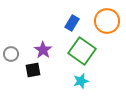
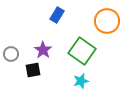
blue rectangle: moved 15 px left, 8 px up
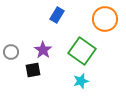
orange circle: moved 2 px left, 2 px up
gray circle: moved 2 px up
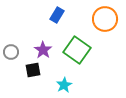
green square: moved 5 px left, 1 px up
cyan star: moved 17 px left, 4 px down; rotated 14 degrees counterclockwise
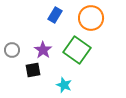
blue rectangle: moved 2 px left
orange circle: moved 14 px left, 1 px up
gray circle: moved 1 px right, 2 px up
cyan star: rotated 21 degrees counterclockwise
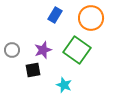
purple star: rotated 18 degrees clockwise
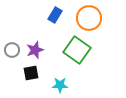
orange circle: moved 2 px left
purple star: moved 8 px left
black square: moved 2 px left, 3 px down
cyan star: moved 4 px left; rotated 21 degrees counterclockwise
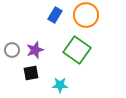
orange circle: moved 3 px left, 3 px up
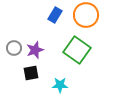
gray circle: moved 2 px right, 2 px up
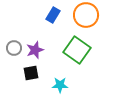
blue rectangle: moved 2 px left
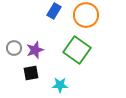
blue rectangle: moved 1 px right, 4 px up
